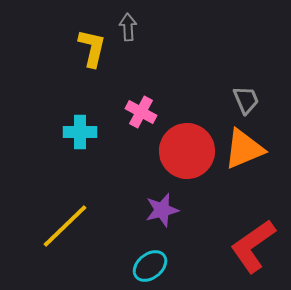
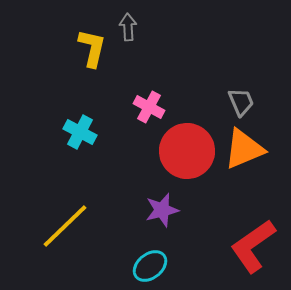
gray trapezoid: moved 5 px left, 2 px down
pink cross: moved 8 px right, 5 px up
cyan cross: rotated 28 degrees clockwise
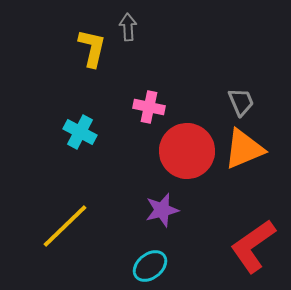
pink cross: rotated 16 degrees counterclockwise
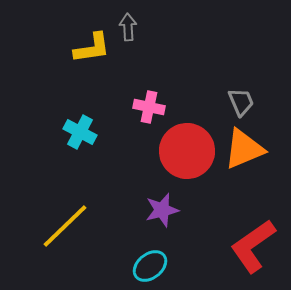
yellow L-shape: rotated 69 degrees clockwise
